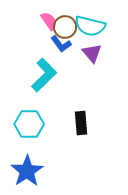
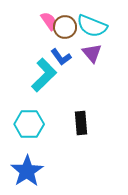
cyan semicircle: moved 2 px right; rotated 8 degrees clockwise
blue L-shape: moved 13 px down
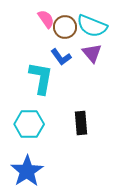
pink semicircle: moved 3 px left, 2 px up
cyan L-shape: moved 3 px left, 3 px down; rotated 36 degrees counterclockwise
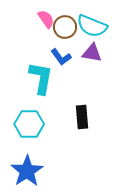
purple triangle: rotated 40 degrees counterclockwise
black rectangle: moved 1 px right, 6 px up
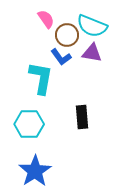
brown circle: moved 2 px right, 8 px down
blue star: moved 8 px right
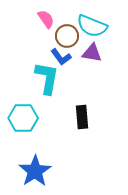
brown circle: moved 1 px down
cyan L-shape: moved 6 px right
cyan hexagon: moved 6 px left, 6 px up
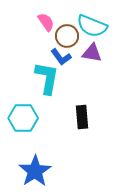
pink semicircle: moved 3 px down
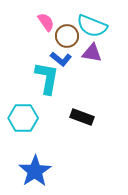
blue L-shape: moved 2 px down; rotated 15 degrees counterclockwise
black rectangle: rotated 65 degrees counterclockwise
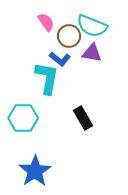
brown circle: moved 2 px right
blue L-shape: moved 1 px left
black rectangle: moved 1 px right, 1 px down; rotated 40 degrees clockwise
